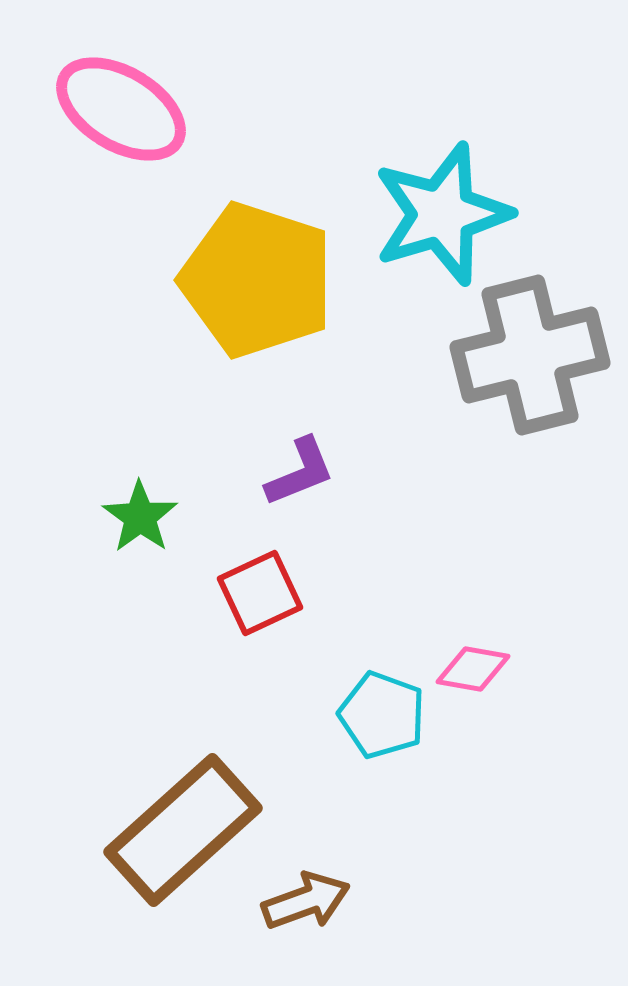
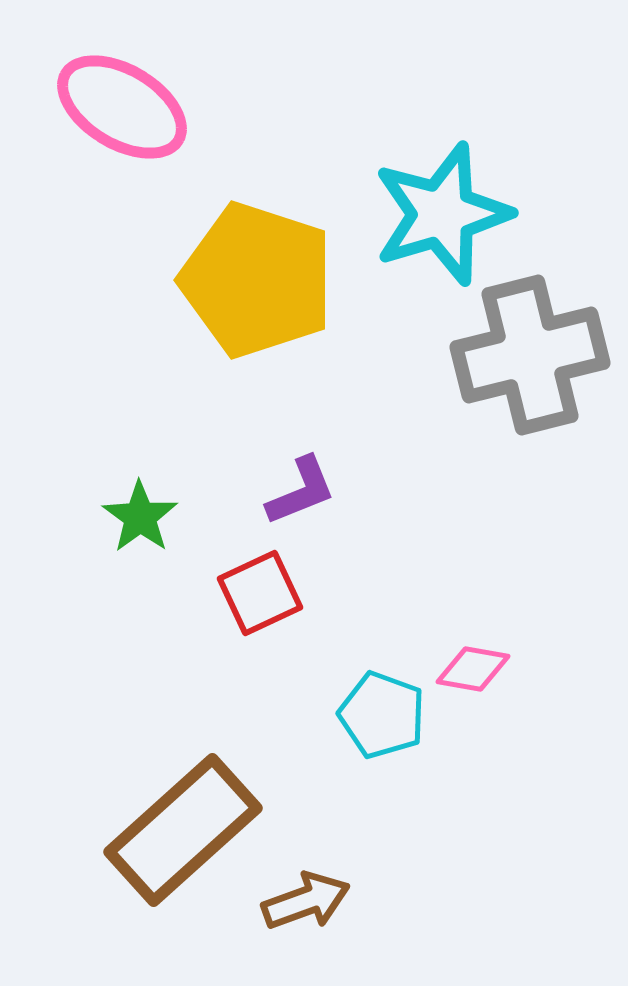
pink ellipse: moved 1 px right, 2 px up
purple L-shape: moved 1 px right, 19 px down
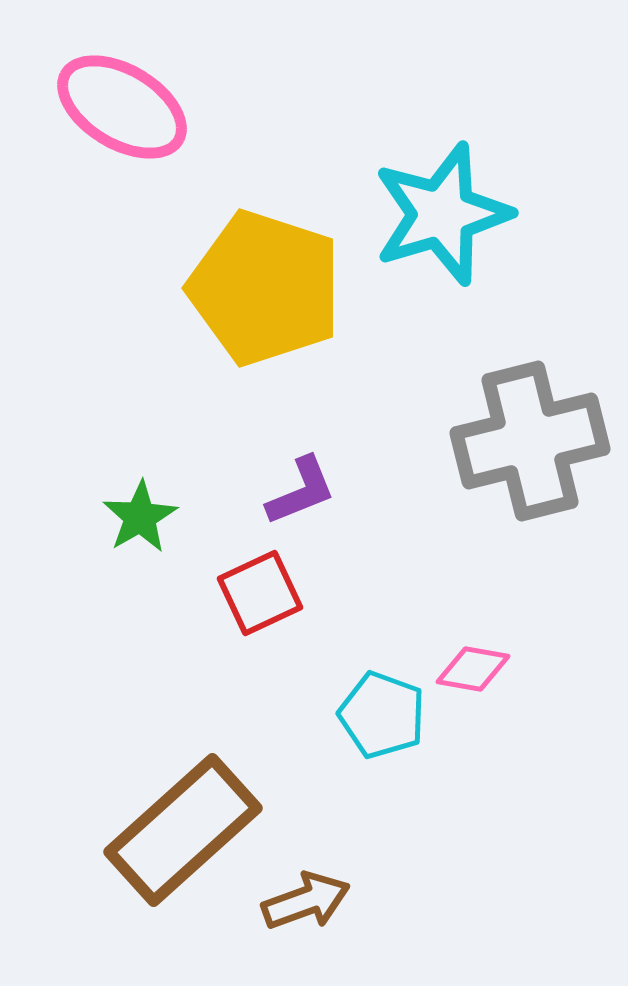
yellow pentagon: moved 8 px right, 8 px down
gray cross: moved 86 px down
green star: rotated 6 degrees clockwise
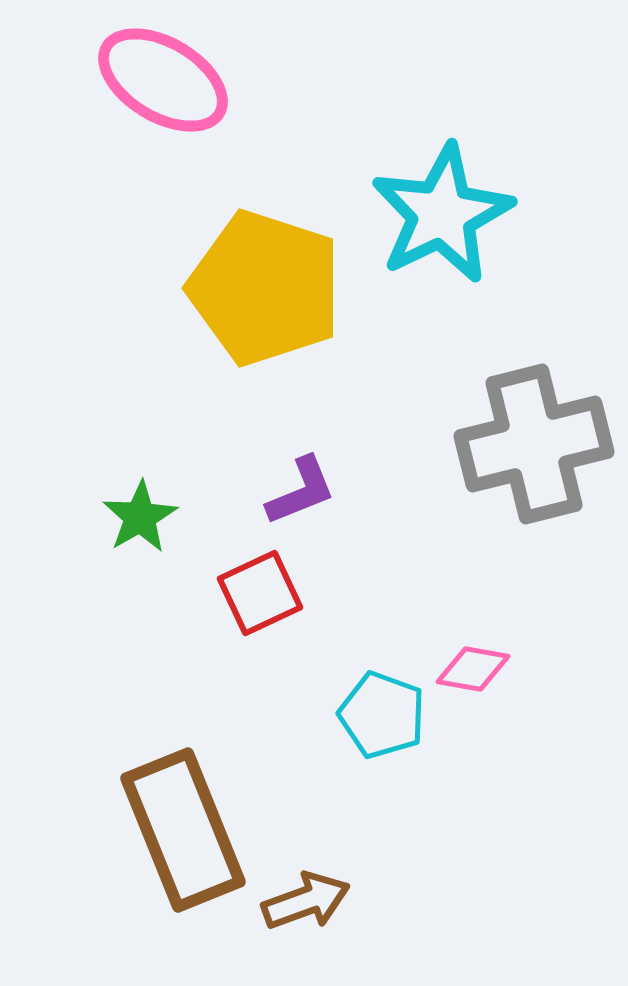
pink ellipse: moved 41 px right, 27 px up
cyan star: rotated 9 degrees counterclockwise
gray cross: moved 4 px right, 3 px down
brown rectangle: rotated 70 degrees counterclockwise
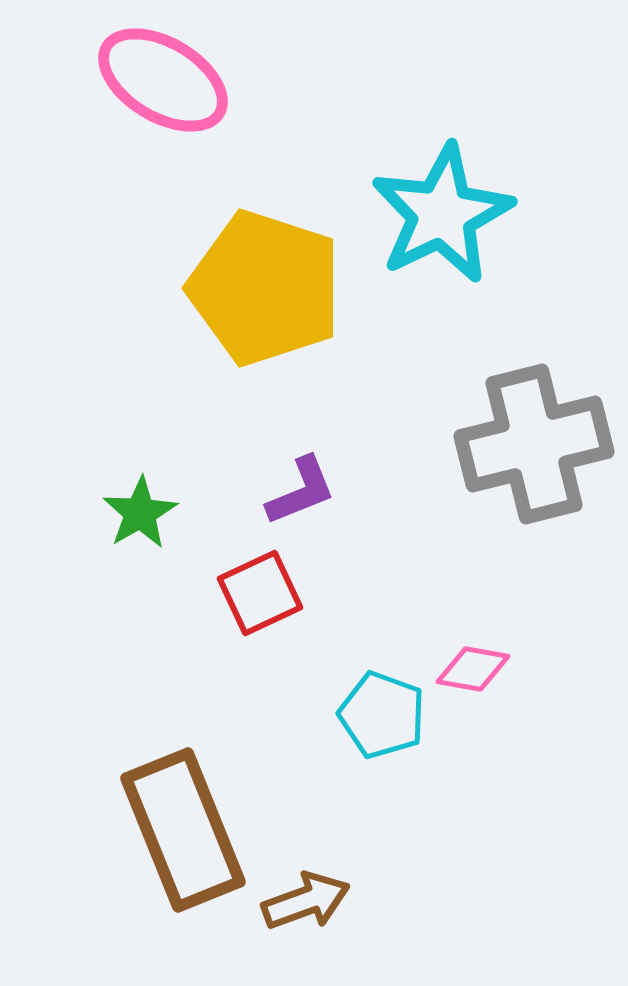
green star: moved 4 px up
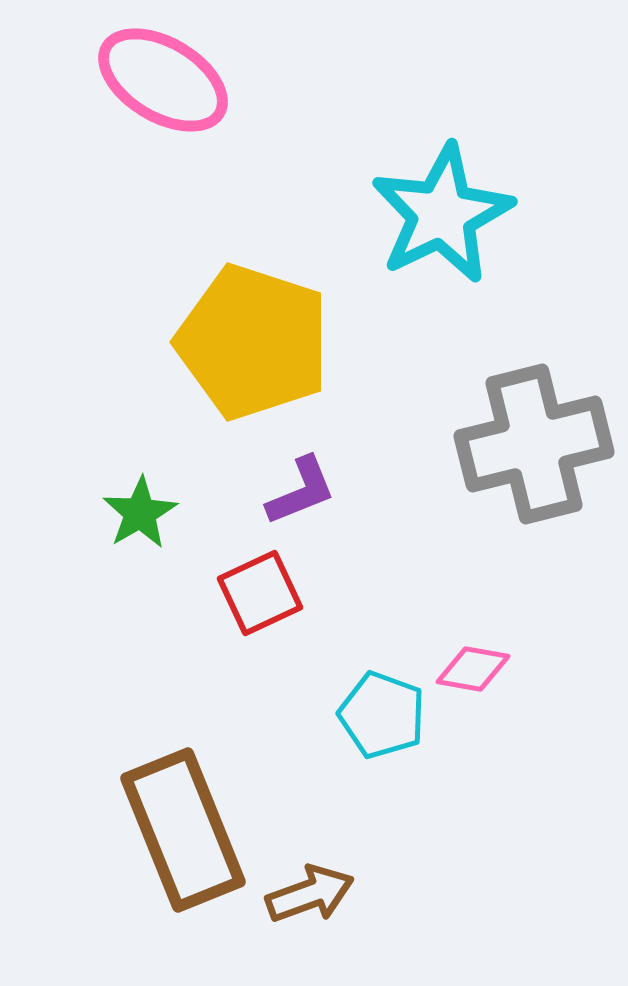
yellow pentagon: moved 12 px left, 54 px down
brown arrow: moved 4 px right, 7 px up
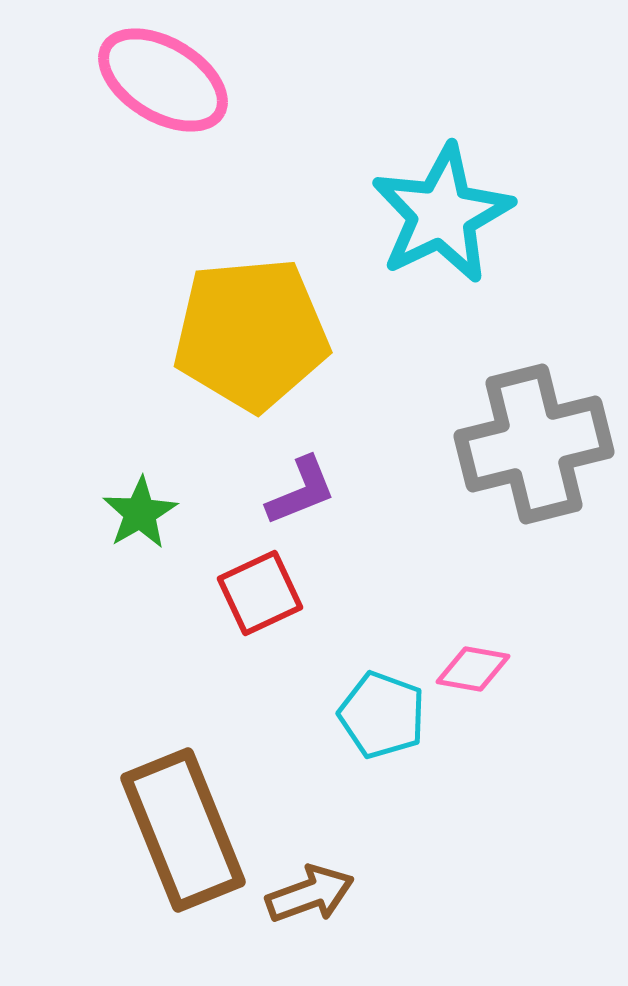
yellow pentagon: moved 2 px left, 8 px up; rotated 23 degrees counterclockwise
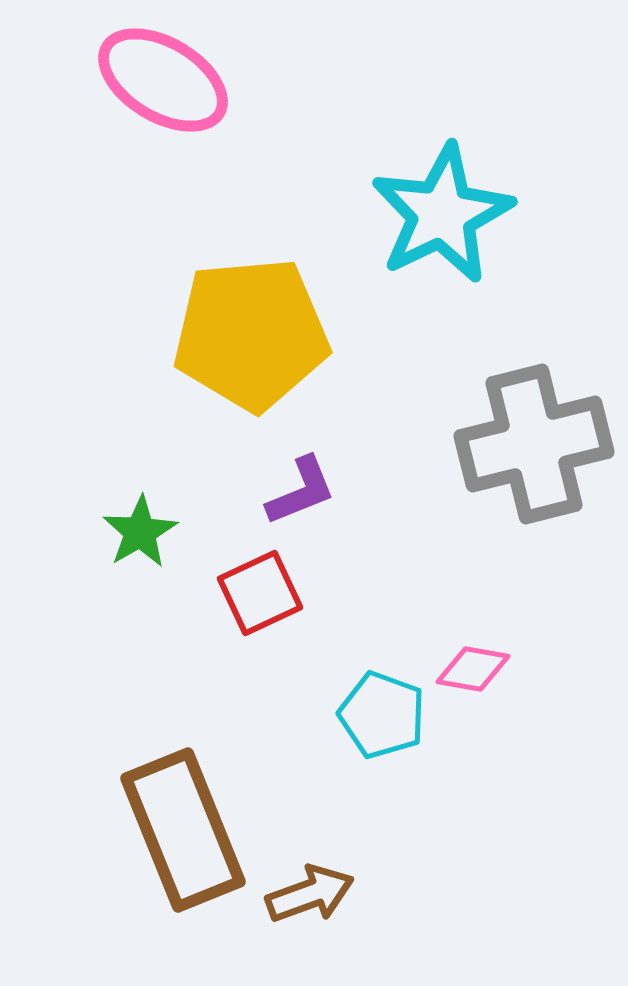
green star: moved 19 px down
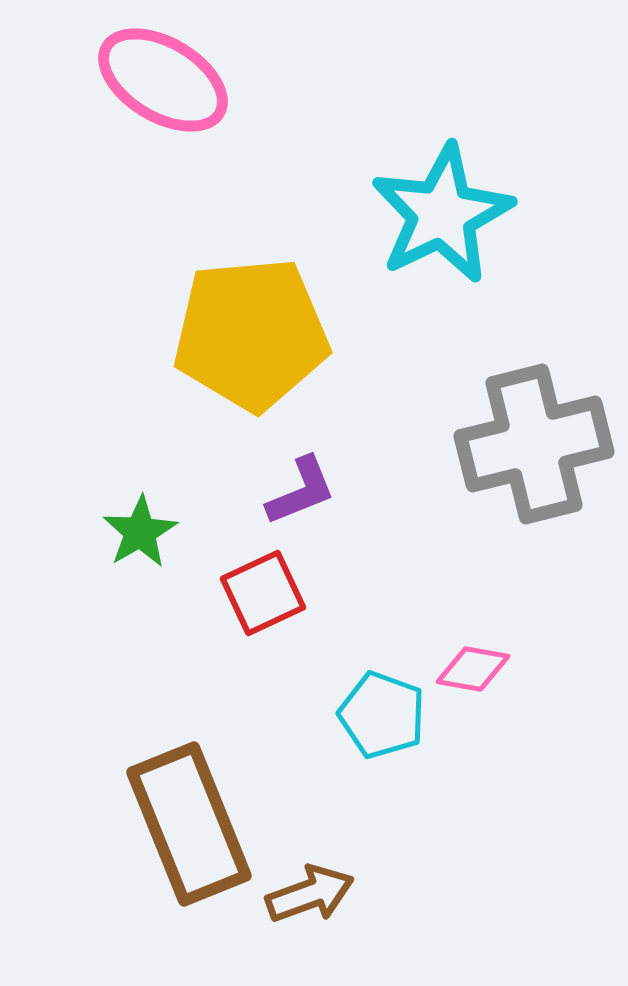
red square: moved 3 px right
brown rectangle: moved 6 px right, 6 px up
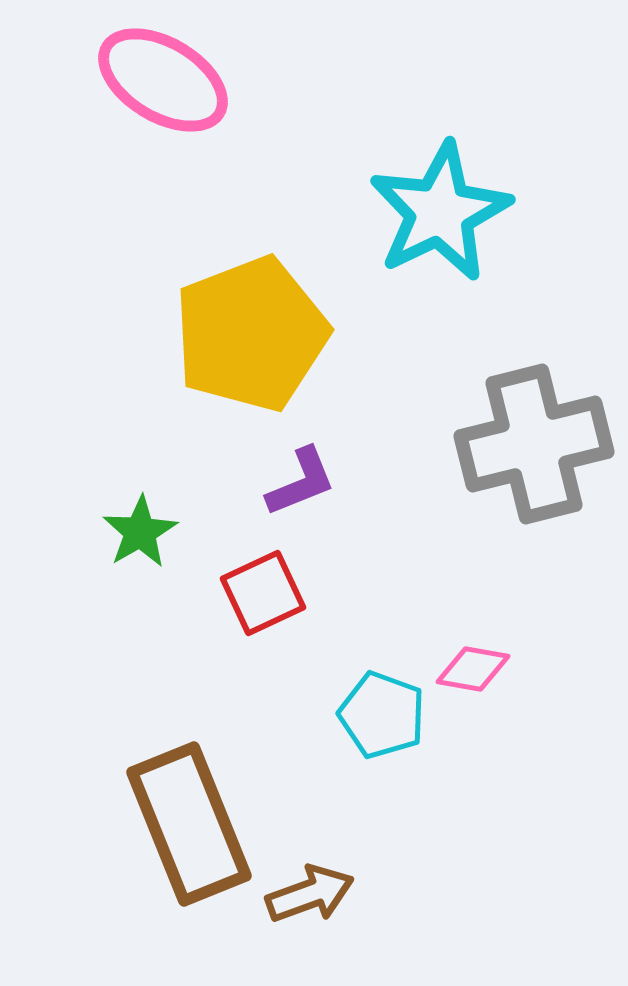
cyan star: moved 2 px left, 2 px up
yellow pentagon: rotated 16 degrees counterclockwise
purple L-shape: moved 9 px up
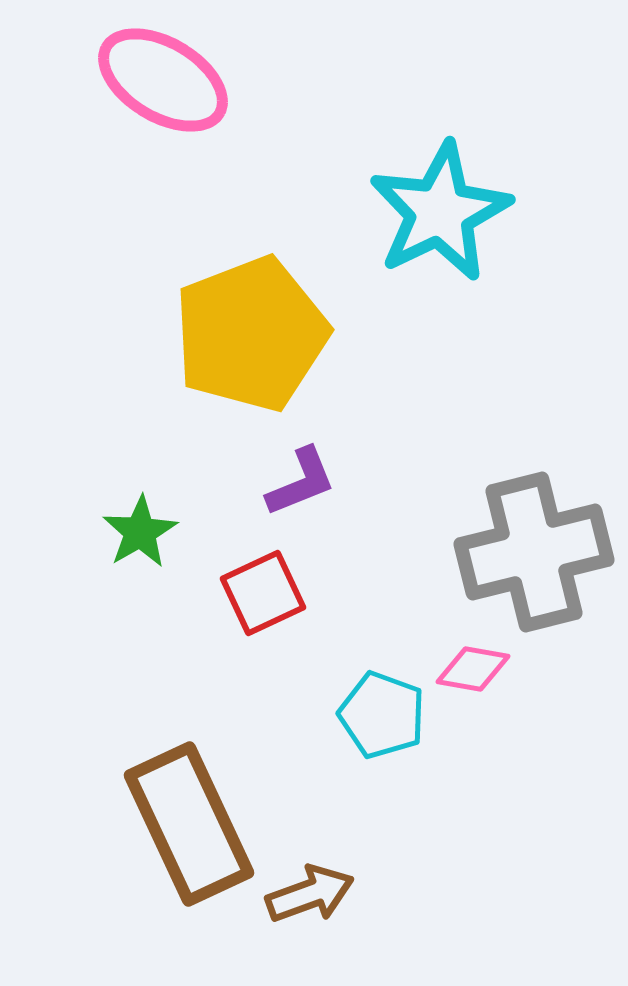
gray cross: moved 108 px down
brown rectangle: rotated 3 degrees counterclockwise
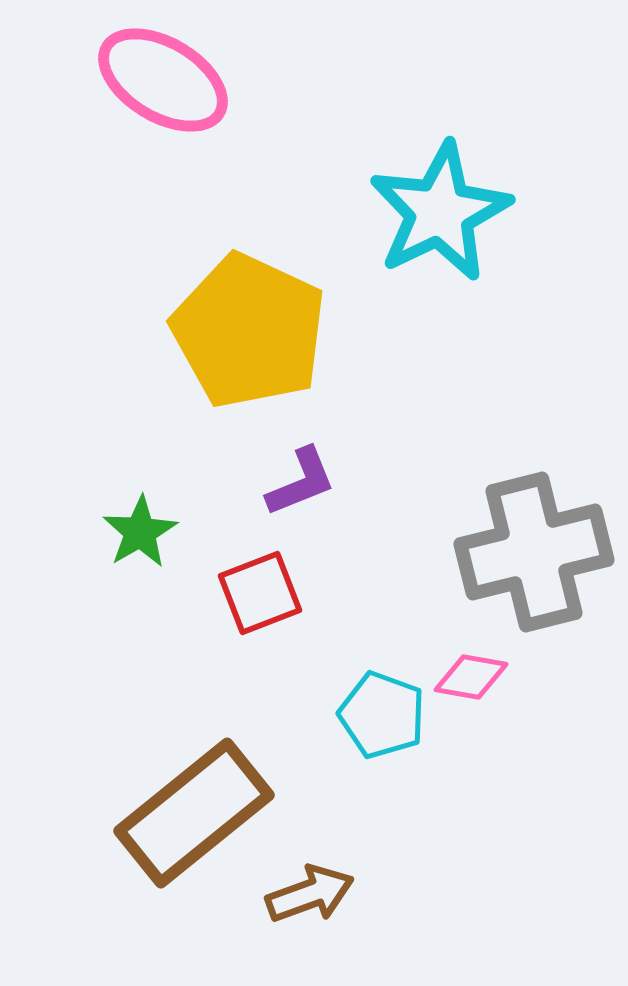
yellow pentagon: moved 2 px left, 3 px up; rotated 26 degrees counterclockwise
red square: moved 3 px left; rotated 4 degrees clockwise
pink diamond: moved 2 px left, 8 px down
brown rectangle: moved 5 px right, 11 px up; rotated 76 degrees clockwise
